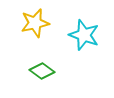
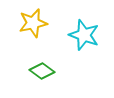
yellow star: moved 2 px left
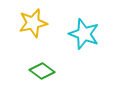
cyan star: moved 1 px up
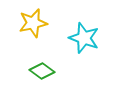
cyan star: moved 4 px down
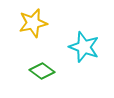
cyan star: moved 9 px down
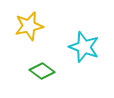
yellow star: moved 4 px left, 3 px down
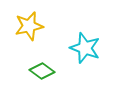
cyan star: moved 1 px right, 1 px down
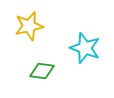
green diamond: rotated 30 degrees counterclockwise
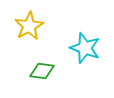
yellow star: rotated 16 degrees counterclockwise
